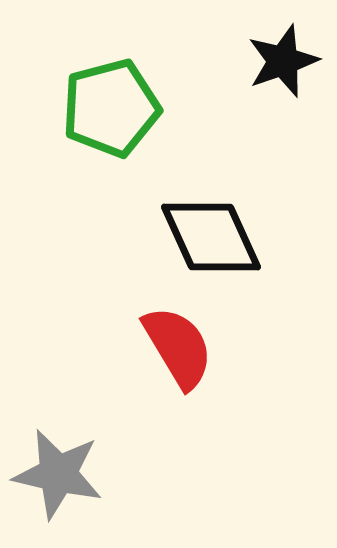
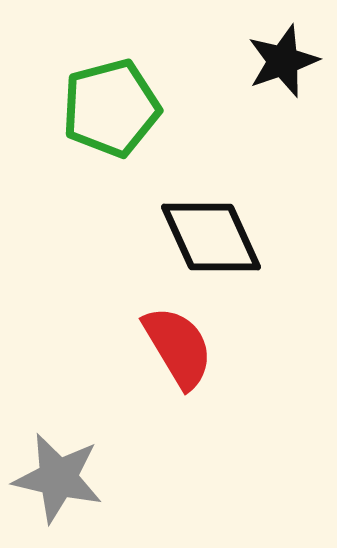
gray star: moved 4 px down
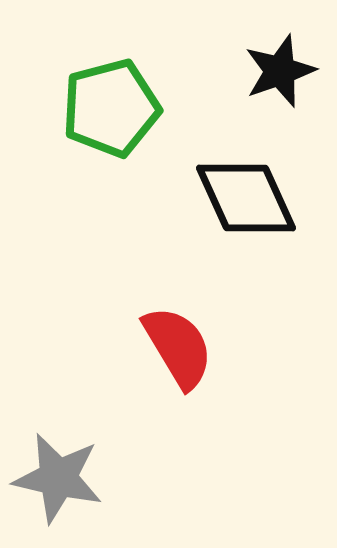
black star: moved 3 px left, 10 px down
black diamond: moved 35 px right, 39 px up
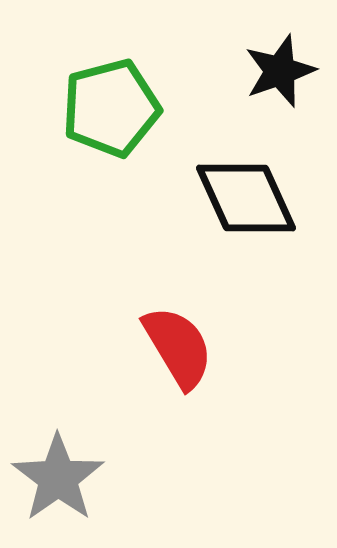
gray star: rotated 24 degrees clockwise
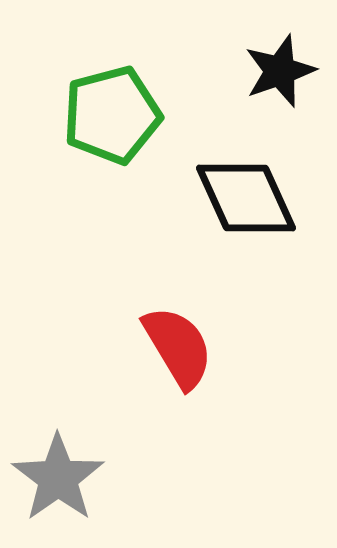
green pentagon: moved 1 px right, 7 px down
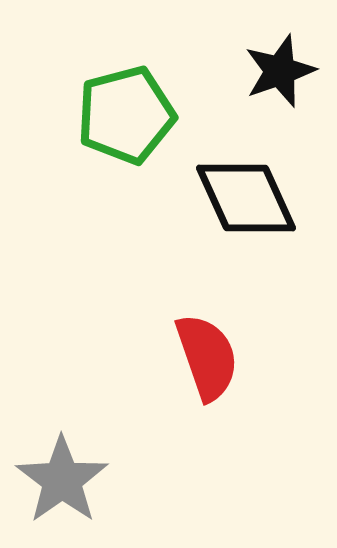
green pentagon: moved 14 px right
red semicircle: moved 29 px right, 10 px down; rotated 12 degrees clockwise
gray star: moved 4 px right, 2 px down
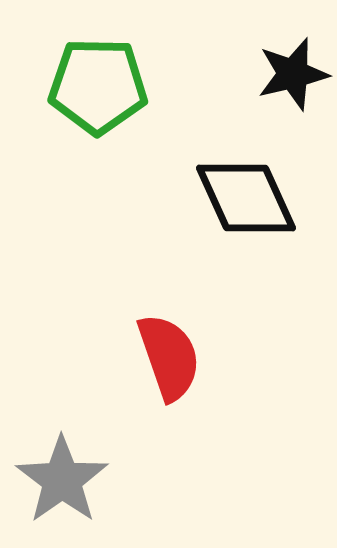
black star: moved 13 px right, 3 px down; rotated 6 degrees clockwise
green pentagon: moved 28 px left, 29 px up; rotated 16 degrees clockwise
red semicircle: moved 38 px left
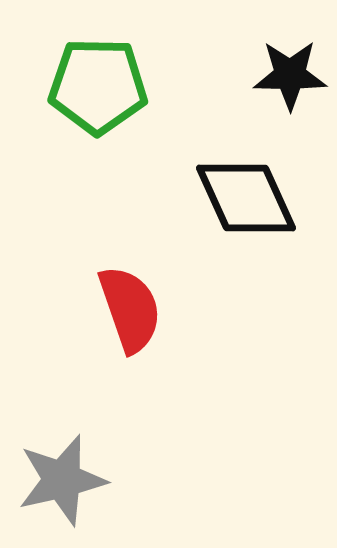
black star: moved 3 px left, 1 px down; rotated 14 degrees clockwise
red semicircle: moved 39 px left, 48 px up
gray star: rotated 22 degrees clockwise
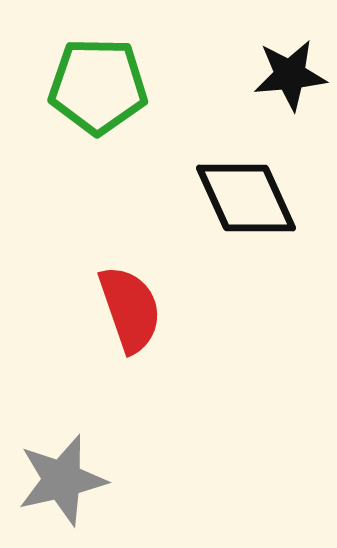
black star: rotated 6 degrees counterclockwise
